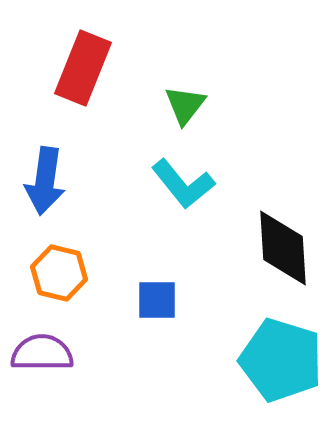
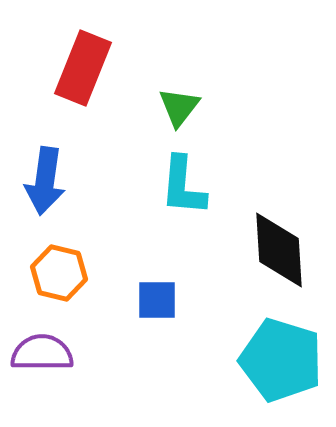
green triangle: moved 6 px left, 2 px down
cyan L-shape: moved 2 px down; rotated 44 degrees clockwise
black diamond: moved 4 px left, 2 px down
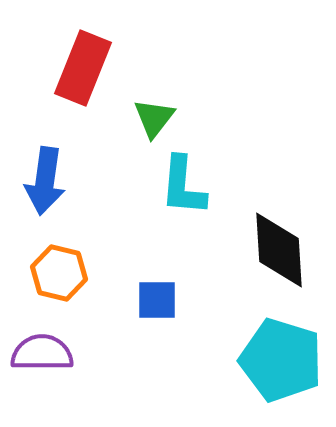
green triangle: moved 25 px left, 11 px down
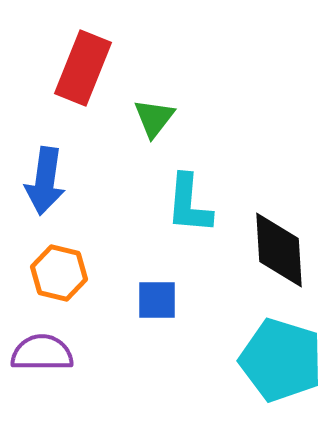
cyan L-shape: moved 6 px right, 18 px down
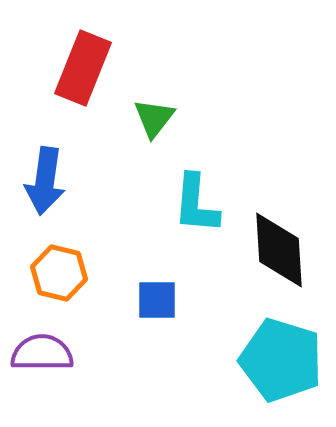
cyan L-shape: moved 7 px right
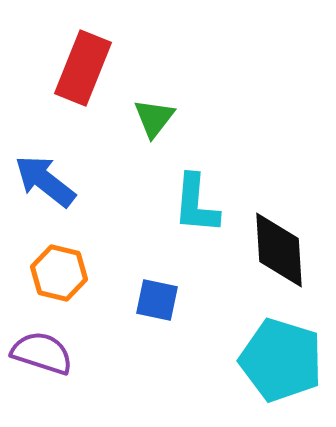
blue arrow: rotated 120 degrees clockwise
blue square: rotated 12 degrees clockwise
purple semicircle: rotated 18 degrees clockwise
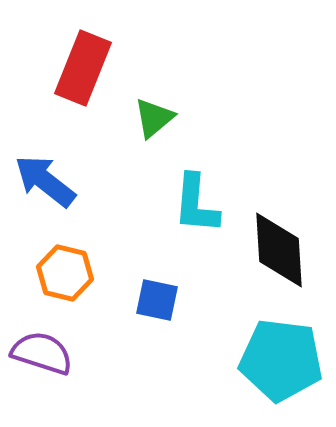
green triangle: rotated 12 degrees clockwise
orange hexagon: moved 6 px right
cyan pentagon: rotated 10 degrees counterclockwise
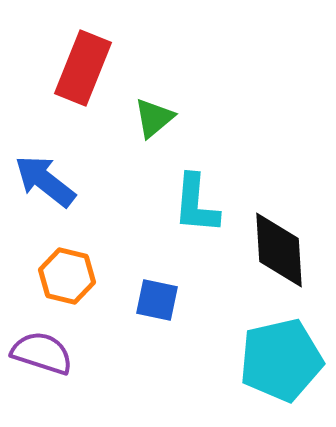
orange hexagon: moved 2 px right, 3 px down
cyan pentagon: rotated 20 degrees counterclockwise
